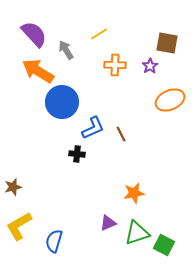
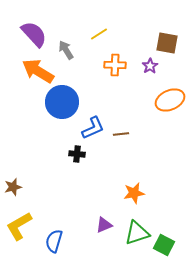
brown line: rotated 70 degrees counterclockwise
purple triangle: moved 4 px left, 2 px down
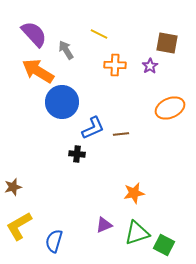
yellow line: rotated 60 degrees clockwise
orange ellipse: moved 8 px down
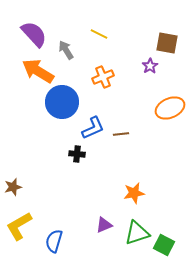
orange cross: moved 12 px left, 12 px down; rotated 25 degrees counterclockwise
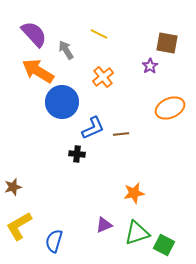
orange cross: rotated 15 degrees counterclockwise
